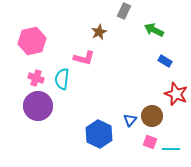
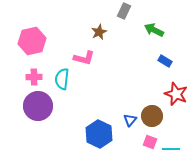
pink cross: moved 2 px left, 1 px up; rotated 21 degrees counterclockwise
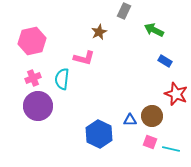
pink cross: moved 1 px left, 1 px down; rotated 21 degrees counterclockwise
blue triangle: rotated 48 degrees clockwise
cyan line: rotated 12 degrees clockwise
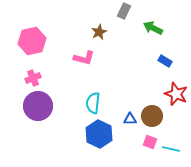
green arrow: moved 1 px left, 2 px up
cyan semicircle: moved 31 px right, 24 px down
blue triangle: moved 1 px up
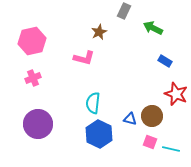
purple circle: moved 18 px down
blue triangle: rotated 16 degrees clockwise
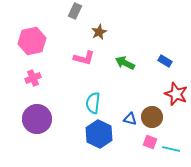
gray rectangle: moved 49 px left
green arrow: moved 28 px left, 35 px down
brown circle: moved 1 px down
purple circle: moved 1 px left, 5 px up
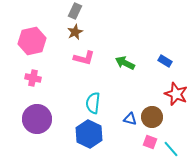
brown star: moved 24 px left
pink cross: rotated 35 degrees clockwise
blue hexagon: moved 10 px left
cyan line: rotated 36 degrees clockwise
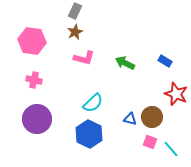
pink hexagon: rotated 20 degrees clockwise
pink cross: moved 1 px right, 2 px down
cyan semicircle: rotated 140 degrees counterclockwise
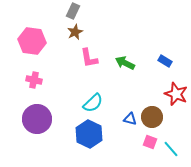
gray rectangle: moved 2 px left
pink L-shape: moved 5 px right; rotated 65 degrees clockwise
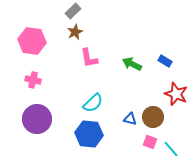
gray rectangle: rotated 21 degrees clockwise
green arrow: moved 7 px right, 1 px down
pink cross: moved 1 px left
brown circle: moved 1 px right
blue hexagon: rotated 20 degrees counterclockwise
